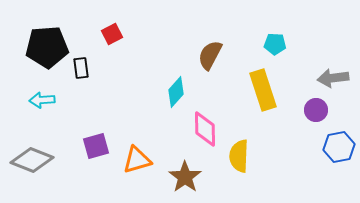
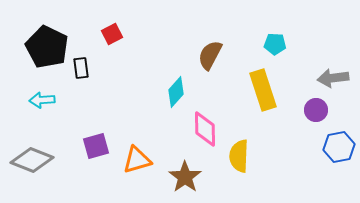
black pentagon: rotated 30 degrees clockwise
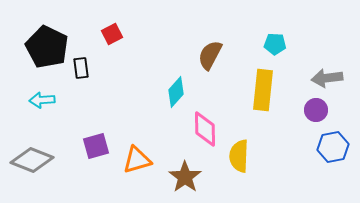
gray arrow: moved 6 px left
yellow rectangle: rotated 24 degrees clockwise
blue hexagon: moved 6 px left
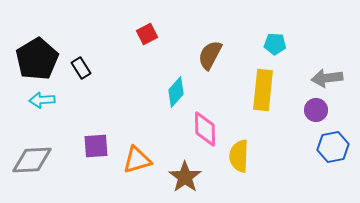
red square: moved 35 px right
black pentagon: moved 10 px left, 12 px down; rotated 15 degrees clockwise
black rectangle: rotated 25 degrees counterclockwise
purple square: rotated 12 degrees clockwise
gray diamond: rotated 24 degrees counterclockwise
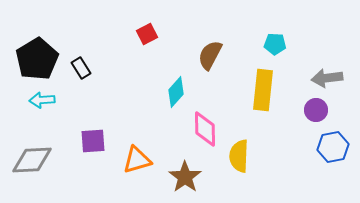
purple square: moved 3 px left, 5 px up
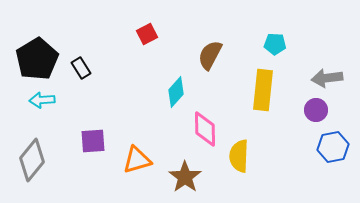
gray diamond: rotated 48 degrees counterclockwise
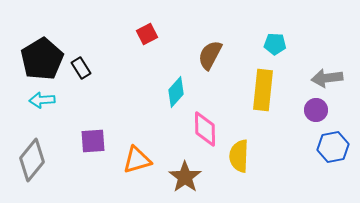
black pentagon: moved 5 px right
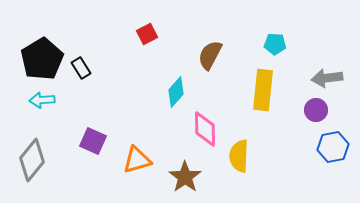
purple square: rotated 28 degrees clockwise
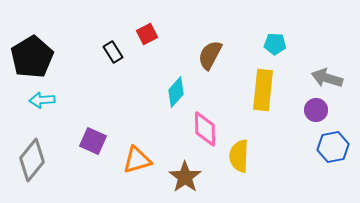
black pentagon: moved 10 px left, 2 px up
black rectangle: moved 32 px right, 16 px up
gray arrow: rotated 24 degrees clockwise
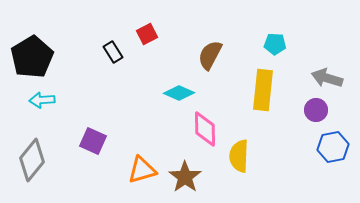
cyan diamond: moved 3 px right, 1 px down; rotated 72 degrees clockwise
orange triangle: moved 5 px right, 10 px down
